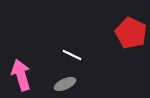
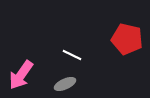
red pentagon: moved 4 px left, 6 px down; rotated 12 degrees counterclockwise
pink arrow: rotated 128 degrees counterclockwise
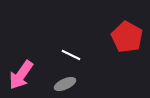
red pentagon: moved 2 px up; rotated 16 degrees clockwise
white line: moved 1 px left
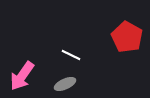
pink arrow: moved 1 px right, 1 px down
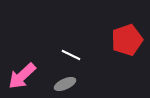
red pentagon: moved 3 px down; rotated 24 degrees clockwise
pink arrow: rotated 12 degrees clockwise
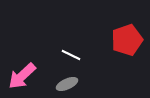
gray ellipse: moved 2 px right
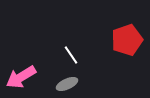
white line: rotated 30 degrees clockwise
pink arrow: moved 1 px left, 1 px down; rotated 12 degrees clockwise
